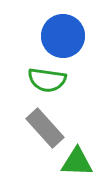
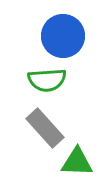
green semicircle: rotated 12 degrees counterclockwise
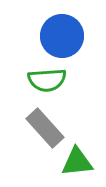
blue circle: moved 1 px left
green triangle: rotated 8 degrees counterclockwise
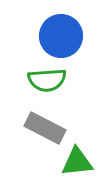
blue circle: moved 1 px left
gray rectangle: rotated 21 degrees counterclockwise
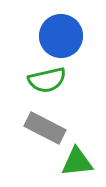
green semicircle: rotated 9 degrees counterclockwise
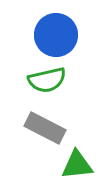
blue circle: moved 5 px left, 1 px up
green triangle: moved 3 px down
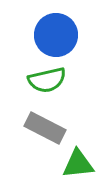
green triangle: moved 1 px right, 1 px up
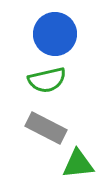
blue circle: moved 1 px left, 1 px up
gray rectangle: moved 1 px right
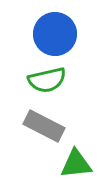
gray rectangle: moved 2 px left, 2 px up
green triangle: moved 2 px left
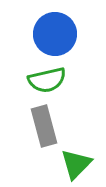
gray rectangle: rotated 48 degrees clockwise
green triangle: rotated 40 degrees counterclockwise
